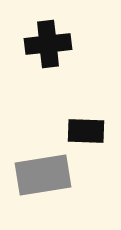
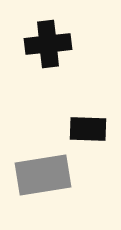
black rectangle: moved 2 px right, 2 px up
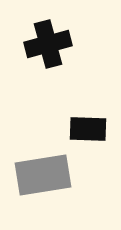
black cross: rotated 9 degrees counterclockwise
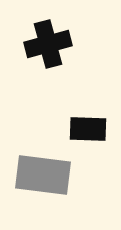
gray rectangle: rotated 16 degrees clockwise
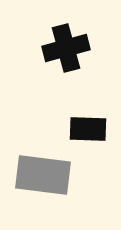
black cross: moved 18 px right, 4 px down
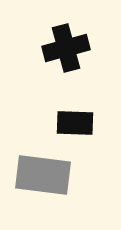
black rectangle: moved 13 px left, 6 px up
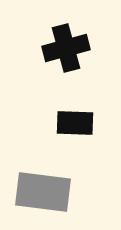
gray rectangle: moved 17 px down
